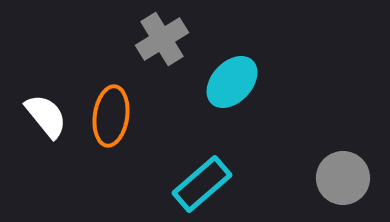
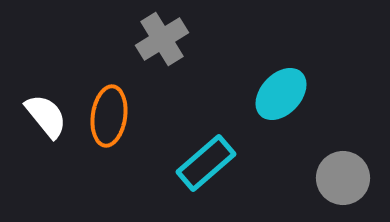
cyan ellipse: moved 49 px right, 12 px down
orange ellipse: moved 2 px left
cyan rectangle: moved 4 px right, 21 px up
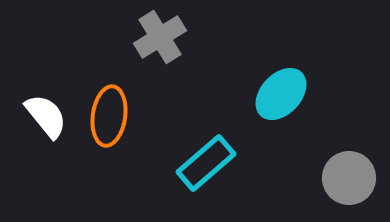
gray cross: moved 2 px left, 2 px up
gray circle: moved 6 px right
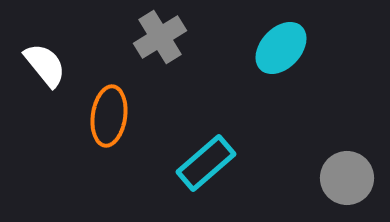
cyan ellipse: moved 46 px up
white semicircle: moved 1 px left, 51 px up
gray circle: moved 2 px left
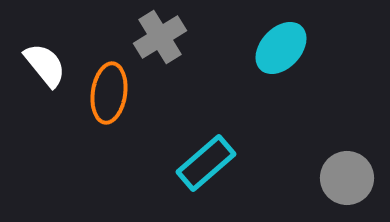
orange ellipse: moved 23 px up
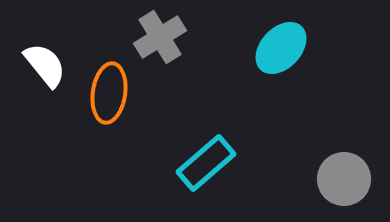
gray circle: moved 3 px left, 1 px down
